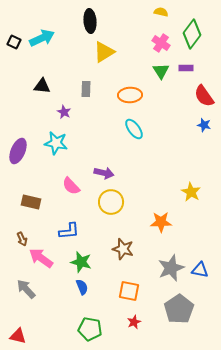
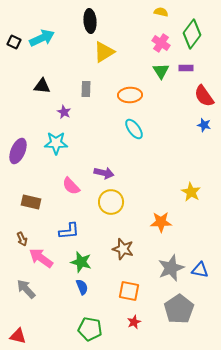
cyan star: rotated 10 degrees counterclockwise
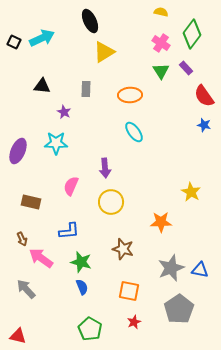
black ellipse: rotated 20 degrees counterclockwise
purple rectangle: rotated 48 degrees clockwise
cyan ellipse: moved 3 px down
purple arrow: moved 1 px right, 5 px up; rotated 72 degrees clockwise
pink semicircle: rotated 66 degrees clockwise
green pentagon: rotated 20 degrees clockwise
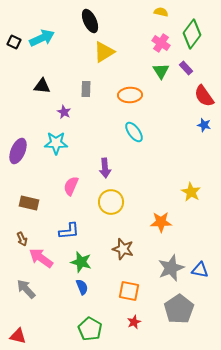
brown rectangle: moved 2 px left, 1 px down
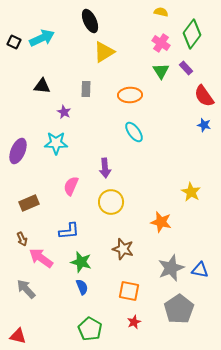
brown rectangle: rotated 36 degrees counterclockwise
orange star: rotated 15 degrees clockwise
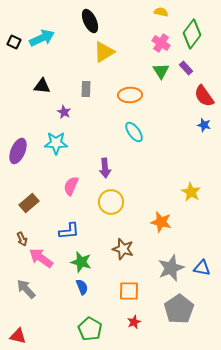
brown rectangle: rotated 18 degrees counterclockwise
blue triangle: moved 2 px right, 2 px up
orange square: rotated 10 degrees counterclockwise
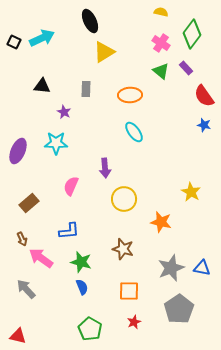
green triangle: rotated 18 degrees counterclockwise
yellow circle: moved 13 px right, 3 px up
